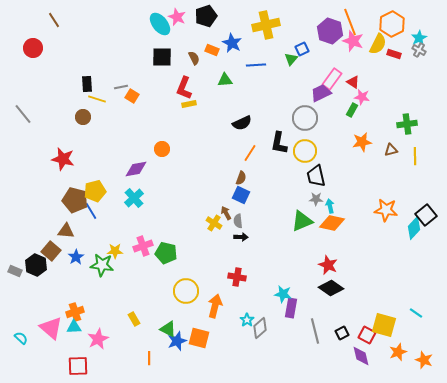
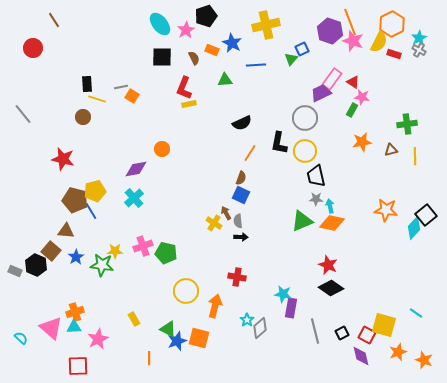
pink star at (177, 17): moved 9 px right, 13 px down; rotated 18 degrees clockwise
yellow semicircle at (378, 44): moved 1 px right, 2 px up
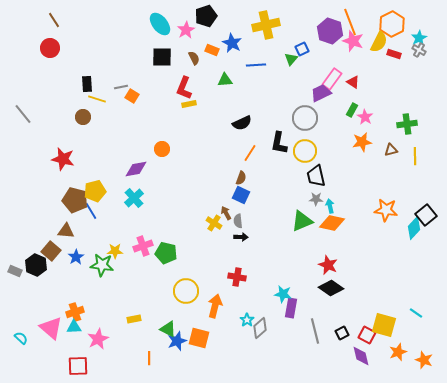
red circle at (33, 48): moved 17 px right
pink star at (362, 97): moved 3 px right, 20 px down; rotated 21 degrees clockwise
yellow rectangle at (134, 319): rotated 72 degrees counterclockwise
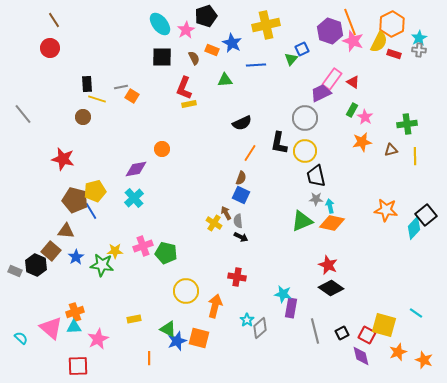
gray cross at (419, 50): rotated 24 degrees counterclockwise
black arrow at (241, 237): rotated 24 degrees clockwise
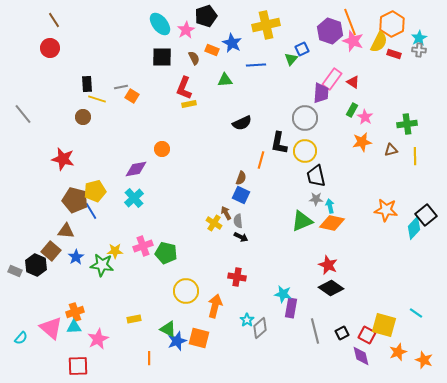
purple trapezoid at (321, 93): rotated 120 degrees clockwise
orange line at (250, 153): moved 11 px right, 7 px down; rotated 18 degrees counterclockwise
cyan semicircle at (21, 338): rotated 88 degrees clockwise
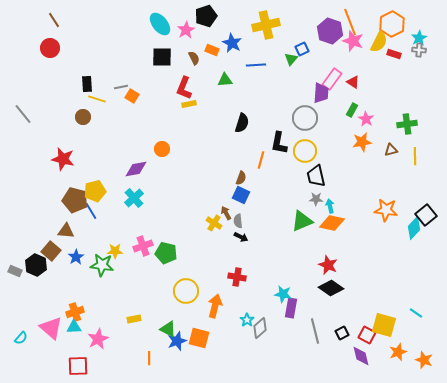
pink star at (365, 117): moved 1 px right, 2 px down
black semicircle at (242, 123): rotated 48 degrees counterclockwise
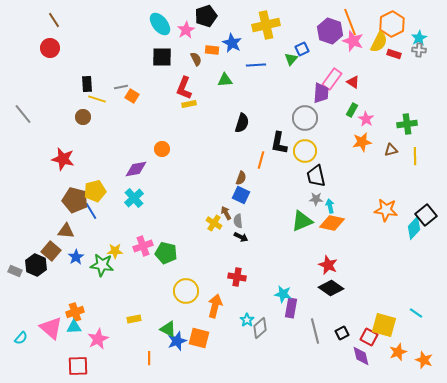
orange rectangle at (212, 50): rotated 16 degrees counterclockwise
brown semicircle at (194, 58): moved 2 px right, 1 px down
red square at (367, 335): moved 2 px right, 2 px down
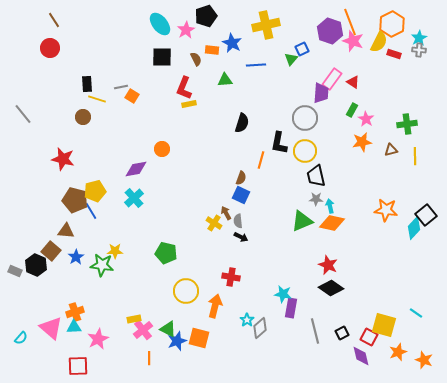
pink cross at (143, 246): moved 84 px down; rotated 18 degrees counterclockwise
red cross at (237, 277): moved 6 px left
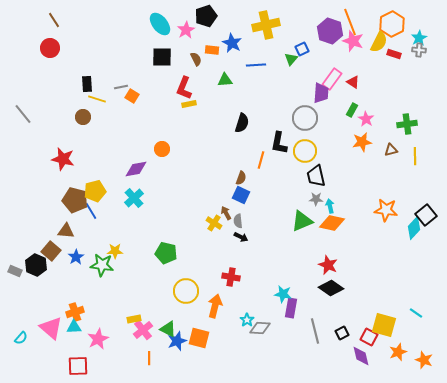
gray diamond at (260, 328): rotated 45 degrees clockwise
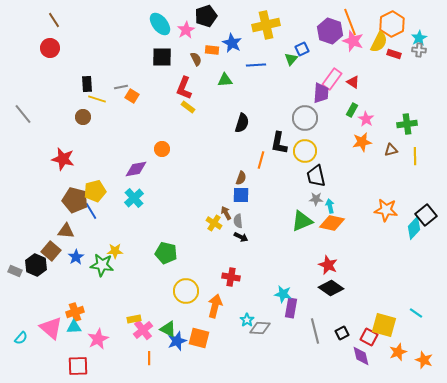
yellow rectangle at (189, 104): moved 1 px left, 3 px down; rotated 48 degrees clockwise
blue square at (241, 195): rotated 24 degrees counterclockwise
